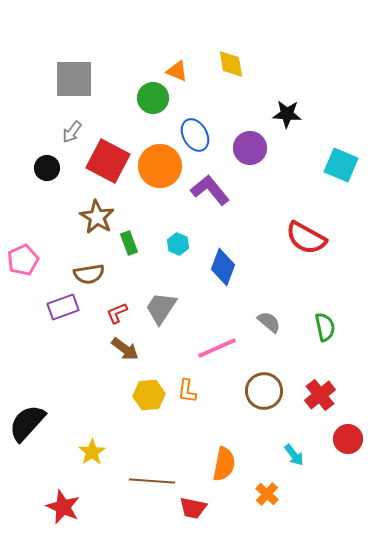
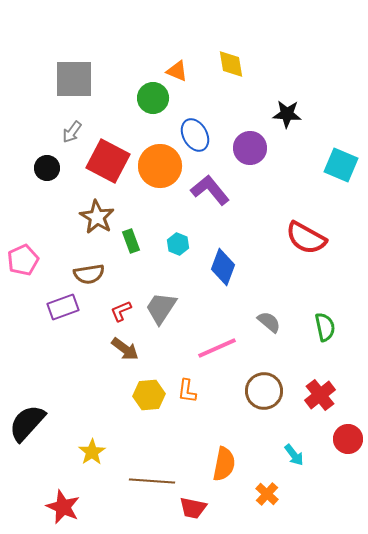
green rectangle: moved 2 px right, 2 px up
red L-shape: moved 4 px right, 2 px up
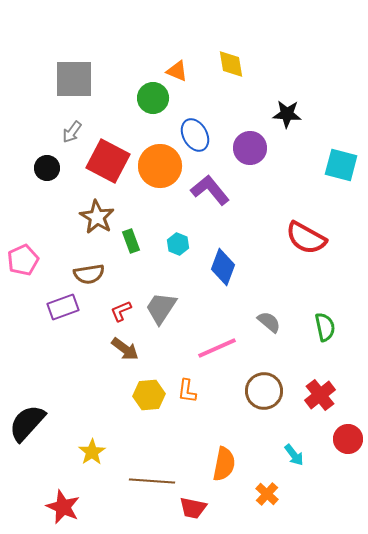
cyan square: rotated 8 degrees counterclockwise
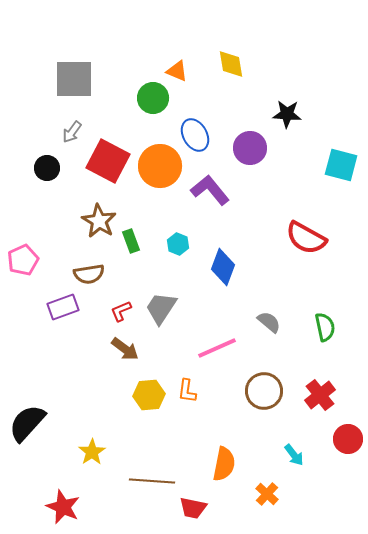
brown star: moved 2 px right, 4 px down
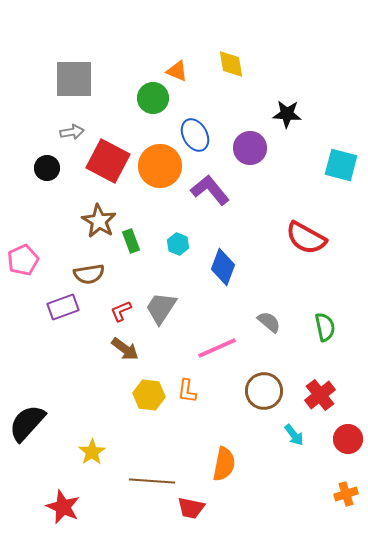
gray arrow: rotated 135 degrees counterclockwise
yellow hexagon: rotated 12 degrees clockwise
cyan arrow: moved 20 px up
orange cross: moved 79 px right; rotated 30 degrees clockwise
red trapezoid: moved 2 px left
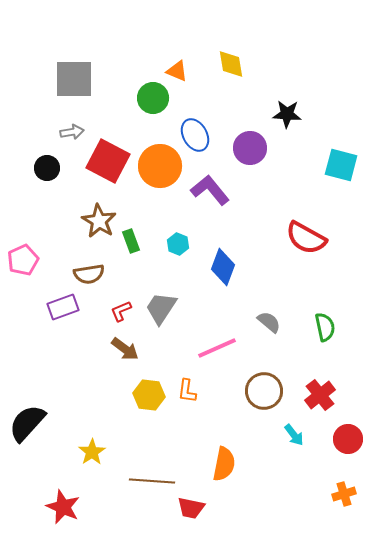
orange cross: moved 2 px left
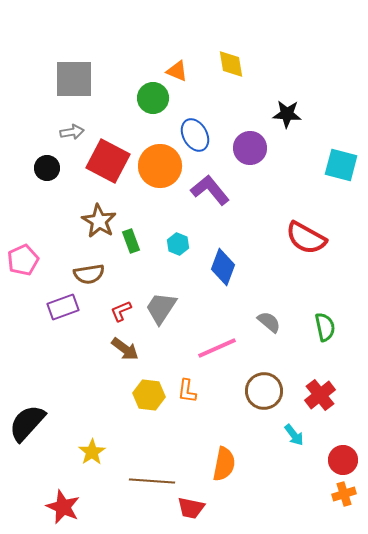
red circle: moved 5 px left, 21 px down
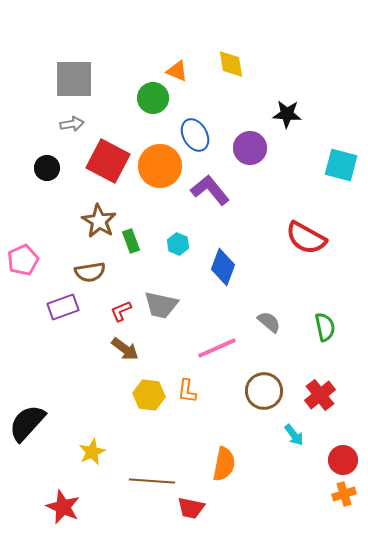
gray arrow: moved 8 px up
brown semicircle: moved 1 px right, 2 px up
gray trapezoid: moved 3 px up; rotated 111 degrees counterclockwise
yellow star: rotated 8 degrees clockwise
